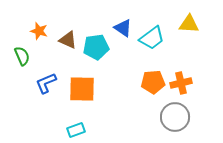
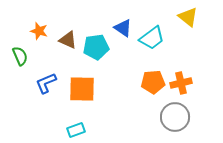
yellow triangle: moved 1 px left, 7 px up; rotated 35 degrees clockwise
green semicircle: moved 2 px left
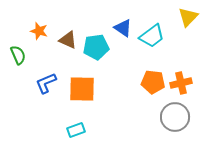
yellow triangle: rotated 35 degrees clockwise
cyan trapezoid: moved 2 px up
green semicircle: moved 2 px left, 1 px up
orange pentagon: rotated 10 degrees clockwise
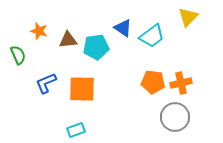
brown triangle: rotated 30 degrees counterclockwise
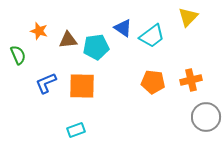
orange cross: moved 10 px right, 3 px up
orange square: moved 3 px up
gray circle: moved 31 px right
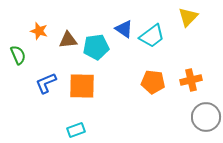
blue triangle: moved 1 px right, 1 px down
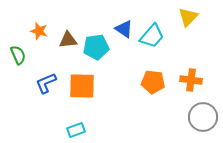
cyan trapezoid: rotated 12 degrees counterclockwise
orange cross: rotated 20 degrees clockwise
gray circle: moved 3 px left
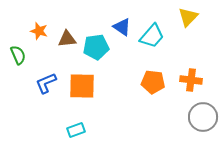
blue triangle: moved 2 px left, 2 px up
brown triangle: moved 1 px left, 1 px up
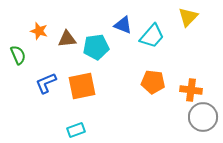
blue triangle: moved 1 px right, 2 px up; rotated 12 degrees counterclockwise
orange cross: moved 10 px down
orange square: rotated 12 degrees counterclockwise
